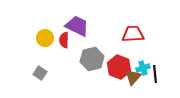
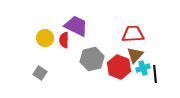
purple trapezoid: moved 1 px left
brown triangle: moved 2 px right, 22 px up
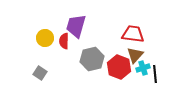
purple trapezoid: rotated 100 degrees counterclockwise
red trapezoid: rotated 10 degrees clockwise
red semicircle: moved 1 px down
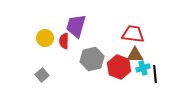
brown triangle: rotated 48 degrees clockwise
gray square: moved 2 px right, 2 px down; rotated 16 degrees clockwise
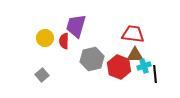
cyan cross: moved 1 px right, 2 px up
